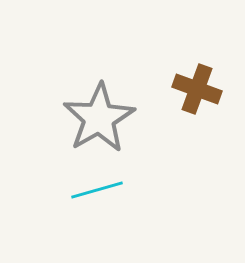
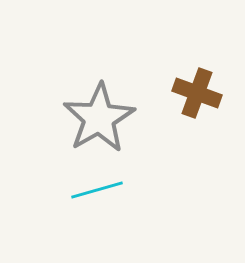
brown cross: moved 4 px down
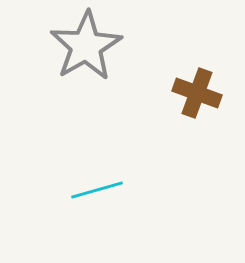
gray star: moved 13 px left, 72 px up
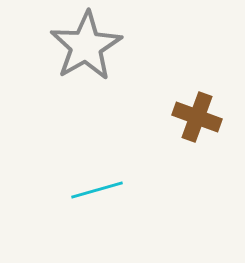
brown cross: moved 24 px down
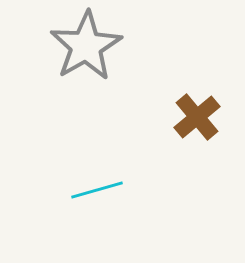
brown cross: rotated 30 degrees clockwise
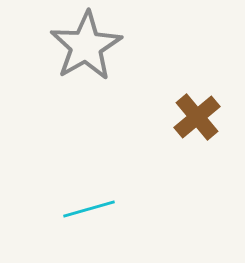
cyan line: moved 8 px left, 19 px down
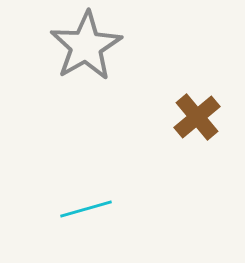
cyan line: moved 3 px left
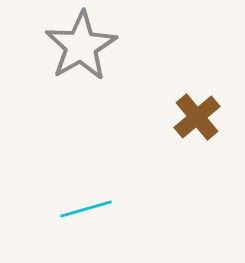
gray star: moved 5 px left
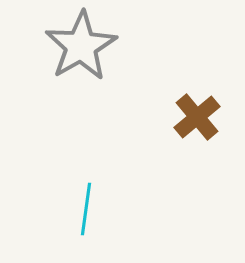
cyan line: rotated 66 degrees counterclockwise
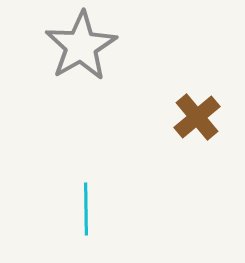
cyan line: rotated 9 degrees counterclockwise
